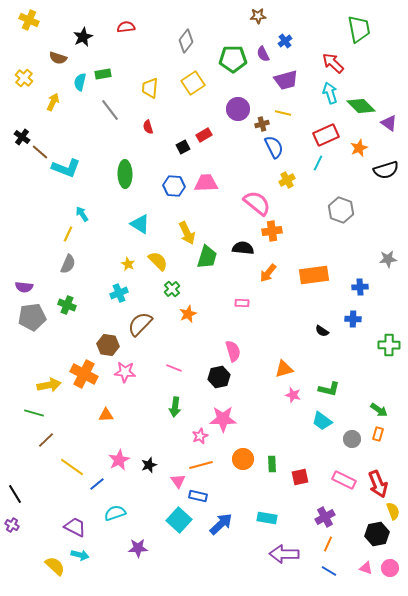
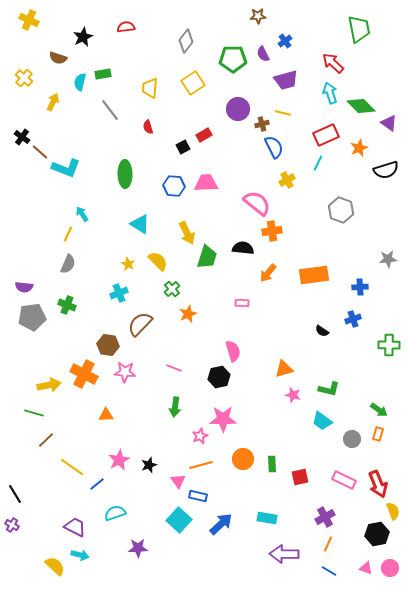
blue cross at (353, 319): rotated 21 degrees counterclockwise
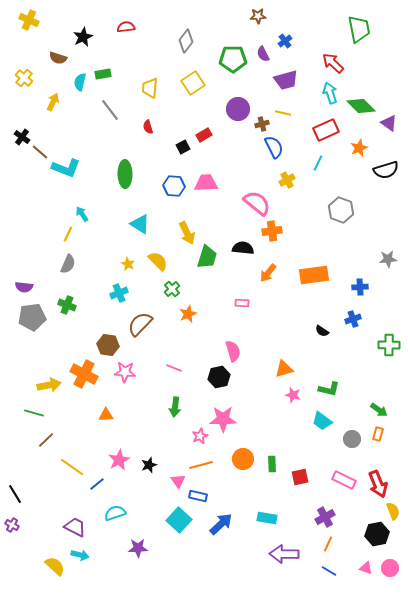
red rectangle at (326, 135): moved 5 px up
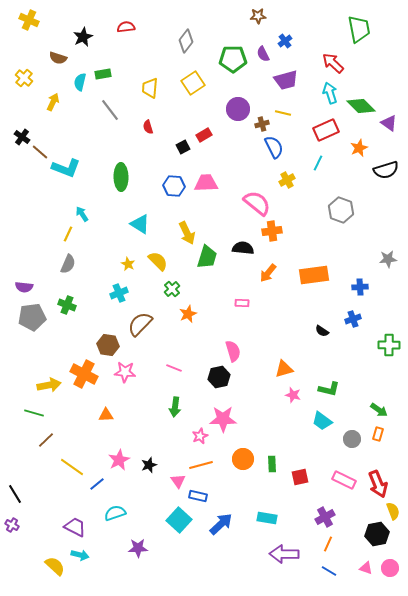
green ellipse at (125, 174): moved 4 px left, 3 px down
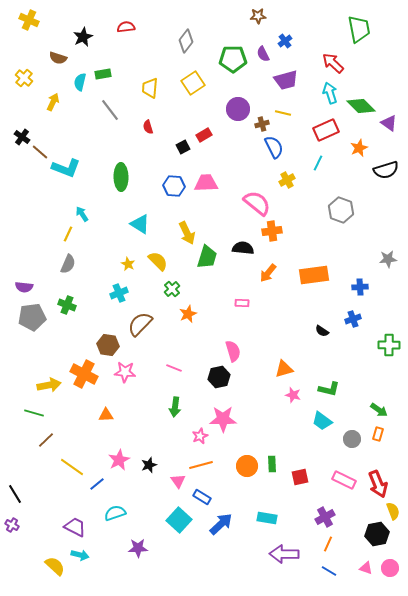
orange circle at (243, 459): moved 4 px right, 7 px down
blue rectangle at (198, 496): moved 4 px right, 1 px down; rotated 18 degrees clockwise
